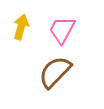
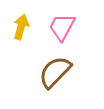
pink trapezoid: moved 3 px up
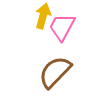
yellow arrow: moved 22 px right, 11 px up
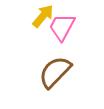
yellow arrow: rotated 25 degrees clockwise
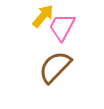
brown semicircle: moved 5 px up
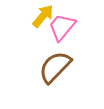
pink trapezoid: rotated 12 degrees clockwise
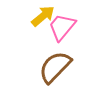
yellow arrow: rotated 10 degrees clockwise
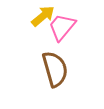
brown semicircle: moved 2 px down; rotated 120 degrees clockwise
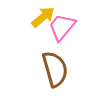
yellow arrow: moved 1 px down
